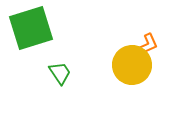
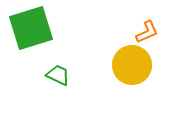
orange L-shape: moved 13 px up
green trapezoid: moved 2 px left, 2 px down; rotated 30 degrees counterclockwise
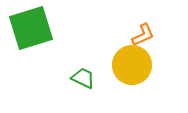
orange L-shape: moved 4 px left, 3 px down
green trapezoid: moved 25 px right, 3 px down
